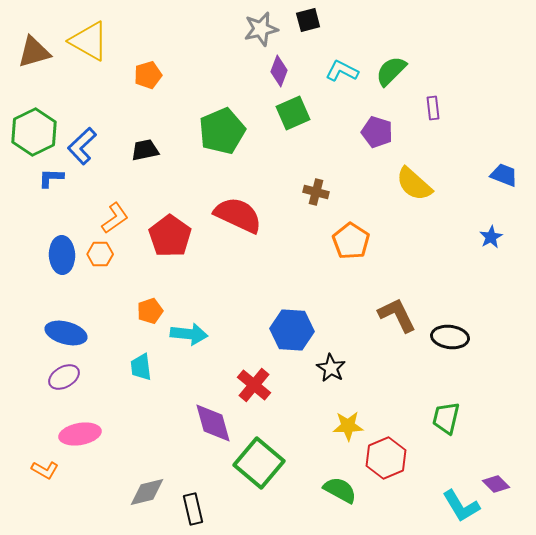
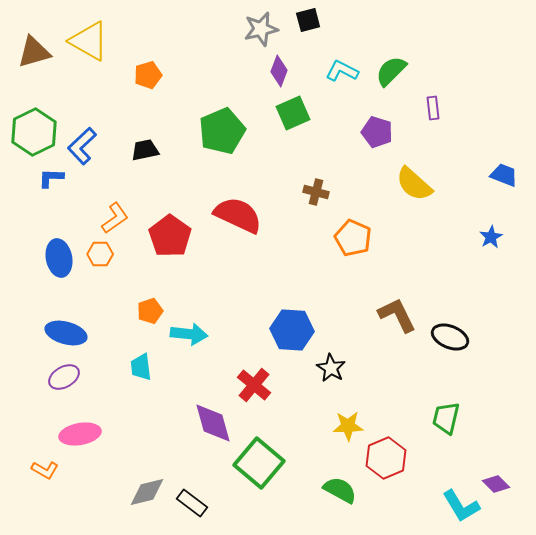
orange pentagon at (351, 241): moved 2 px right, 3 px up; rotated 9 degrees counterclockwise
blue ellipse at (62, 255): moved 3 px left, 3 px down; rotated 9 degrees counterclockwise
black ellipse at (450, 337): rotated 15 degrees clockwise
black rectangle at (193, 509): moved 1 px left, 6 px up; rotated 40 degrees counterclockwise
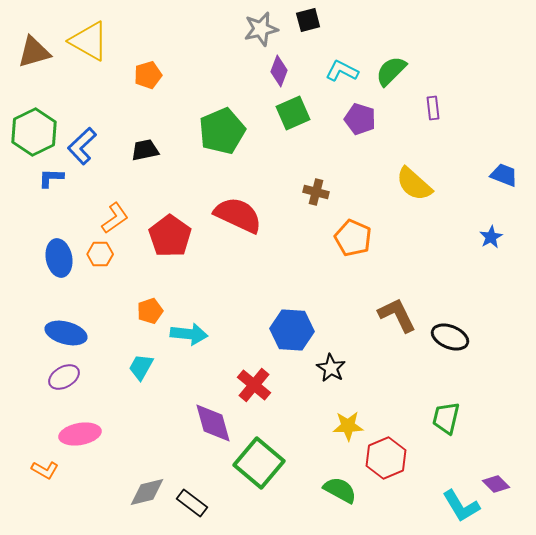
purple pentagon at (377, 132): moved 17 px left, 13 px up
cyan trapezoid at (141, 367): rotated 36 degrees clockwise
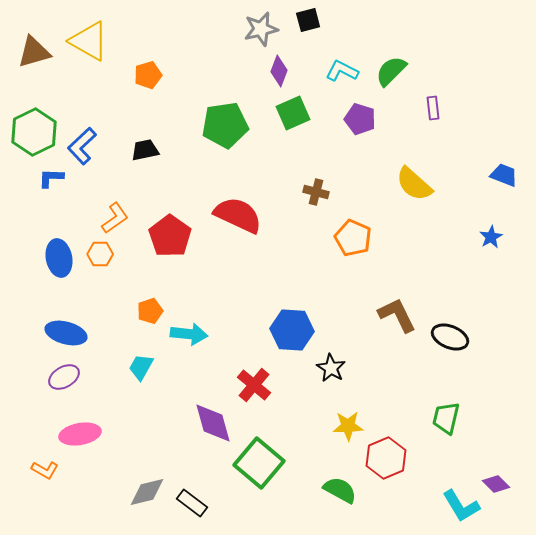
green pentagon at (222, 131): moved 3 px right, 6 px up; rotated 15 degrees clockwise
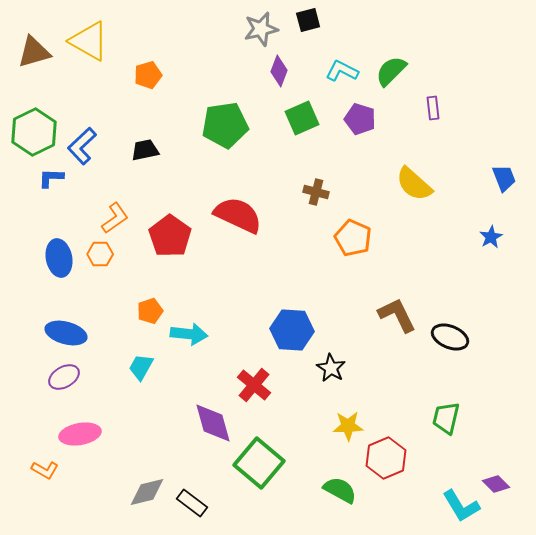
green square at (293, 113): moved 9 px right, 5 px down
blue trapezoid at (504, 175): moved 3 px down; rotated 48 degrees clockwise
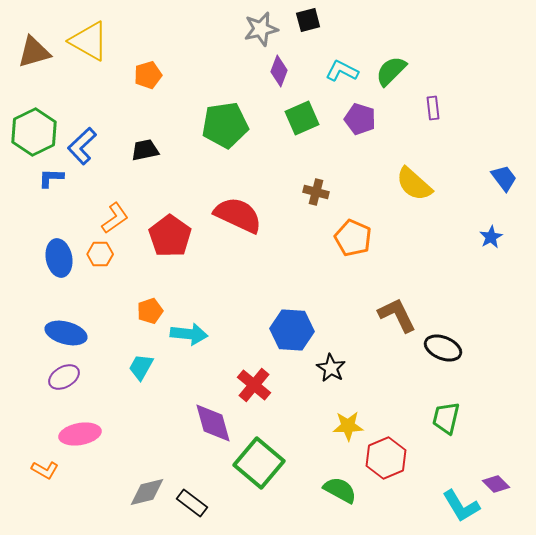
blue trapezoid at (504, 178): rotated 16 degrees counterclockwise
black ellipse at (450, 337): moved 7 px left, 11 px down
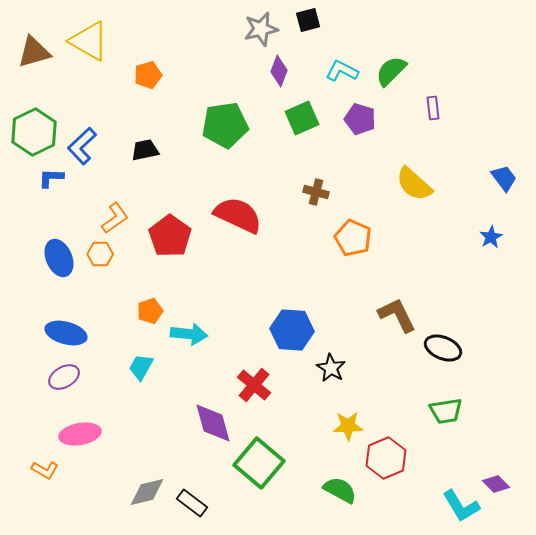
blue ellipse at (59, 258): rotated 12 degrees counterclockwise
green trapezoid at (446, 418): moved 7 px up; rotated 112 degrees counterclockwise
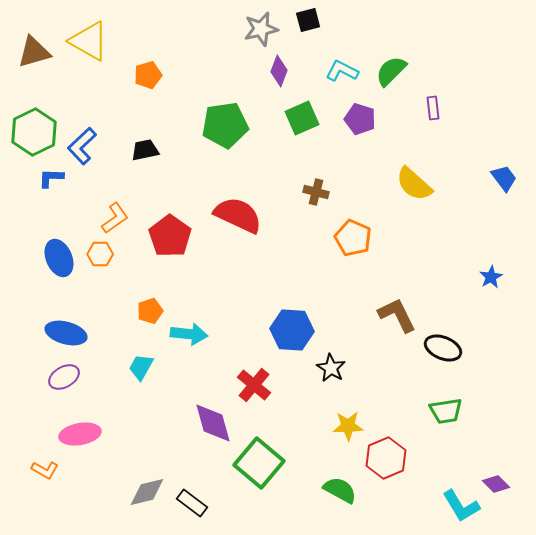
blue star at (491, 237): moved 40 px down
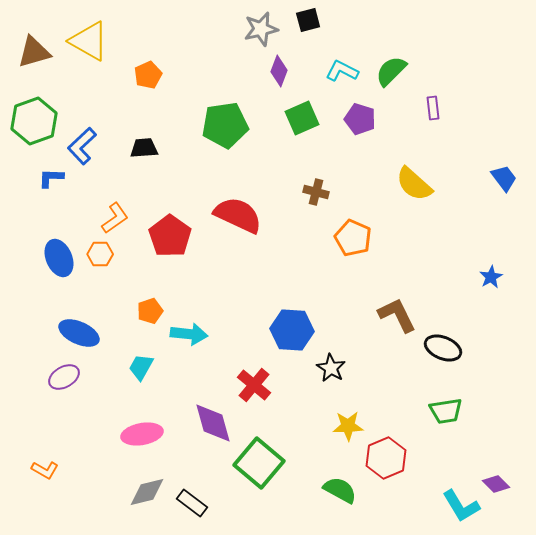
orange pentagon at (148, 75): rotated 8 degrees counterclockwise
green hexagon at (34, 132): moved 11 px up; rotated 6 degrees clockwise
black trapezoid at (145, 150): moved 1 px left, 2 px up; rotated 8 degrees clockwise
blue ellipse at (66, 333): moved 13 px right; rotated 9 degrees clockwise
pink ellipse at (80, 434): moved 62 px right
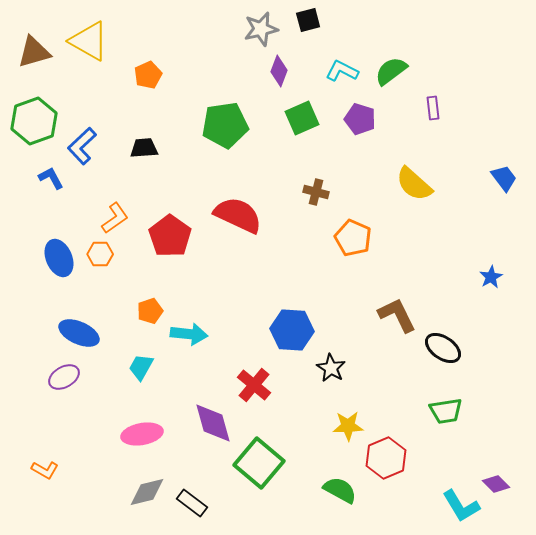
green semicircle at (391, 71): rotated 8 degrees clockwise
blue L-shape at (51, 178): rotated 60 degrees clockwise
black ellipse at (443, 348): rotated 12 degrees clockwise
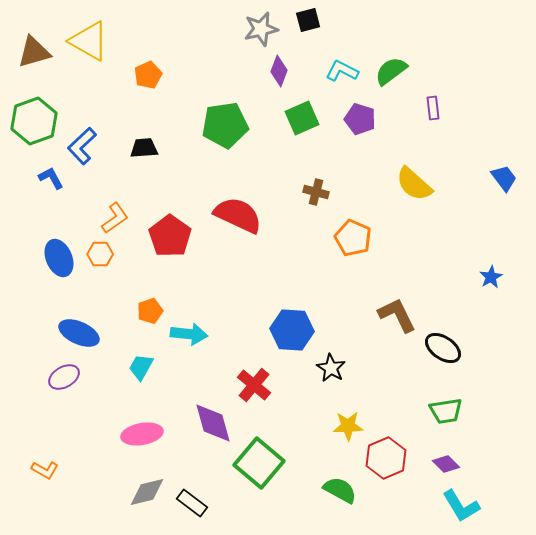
purple diamond at (496, 484): moved 50 px left, 20 px up
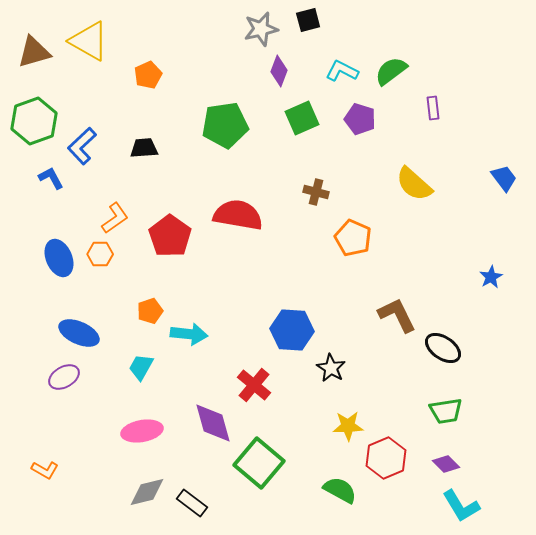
red semicircle at (238, 215): rotated 15 degrees counterclockwise
pink ellipse at (142, 434): moved 3 px up
